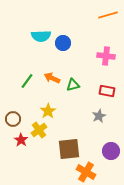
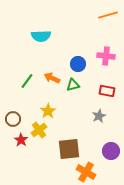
blue circle: moved 15 px right, 21 px down
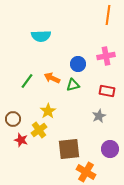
orange line: rotated 66 degrees counterclockwise
pink cross: rotated 18 degrees counterclockwise
red star: rotated 16 degrees counterclockwise
purple circle: moved 1 px left, 2 px up
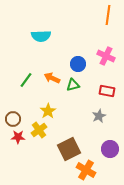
pink cross: rotated 36 degrees clockwise
green line: moved 1 px left, 1 px up
red star: moved 3 px left, 3 px up; rotated 16 degrees counterclockwise
brown square: rotated 20 degrees counterclockwise
orange cross: moved 2 px up
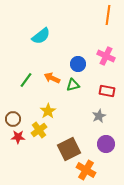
cyan semicircle: rotated 36 degrees counterclockwise
purple circle: moved 4 px left, 5 px up
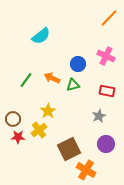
orange line: moved 1 px right, 3 px down; rotated 36 degrees clockwise
